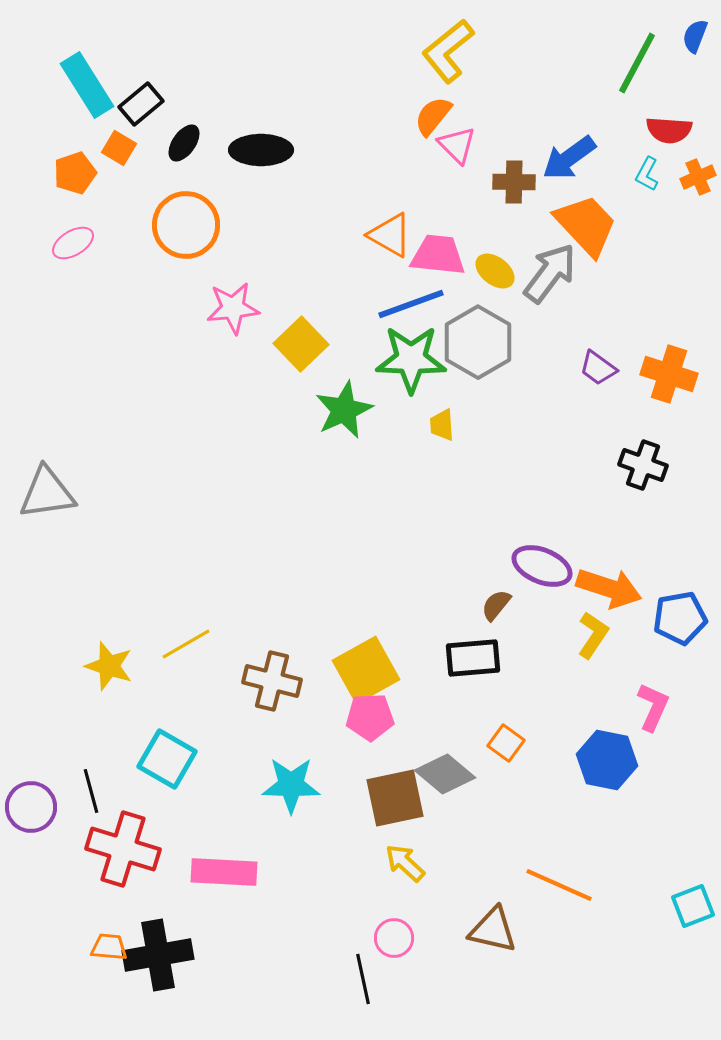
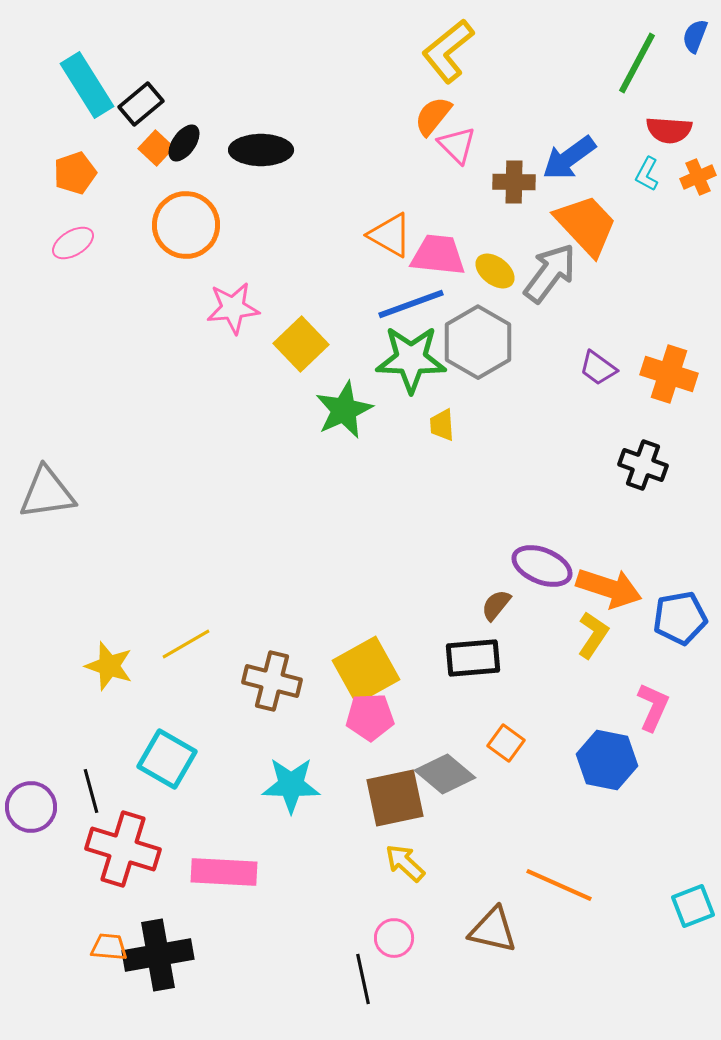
orange square at (119, 148): moved 37 px right; rotated 12 degrees clockwise
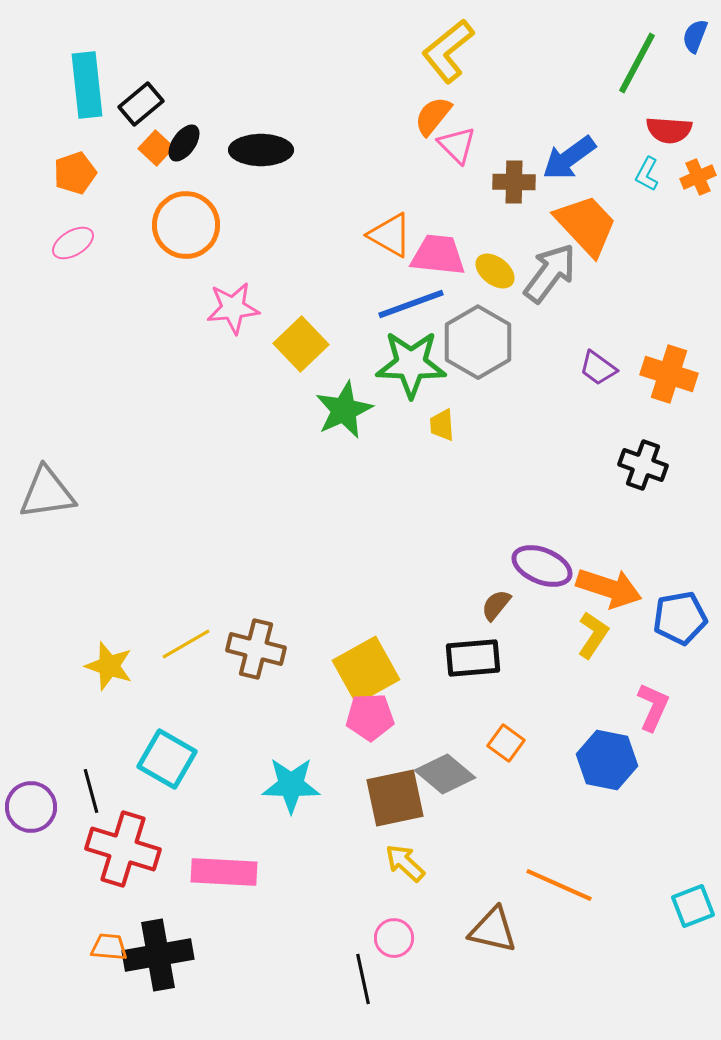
cyan rectangle at (87, 85): rotated 26 degrees clockwise
green star at (411, 359): moved 5 px down
brown cross at (272, 681): moved 16 px left, 32 px up
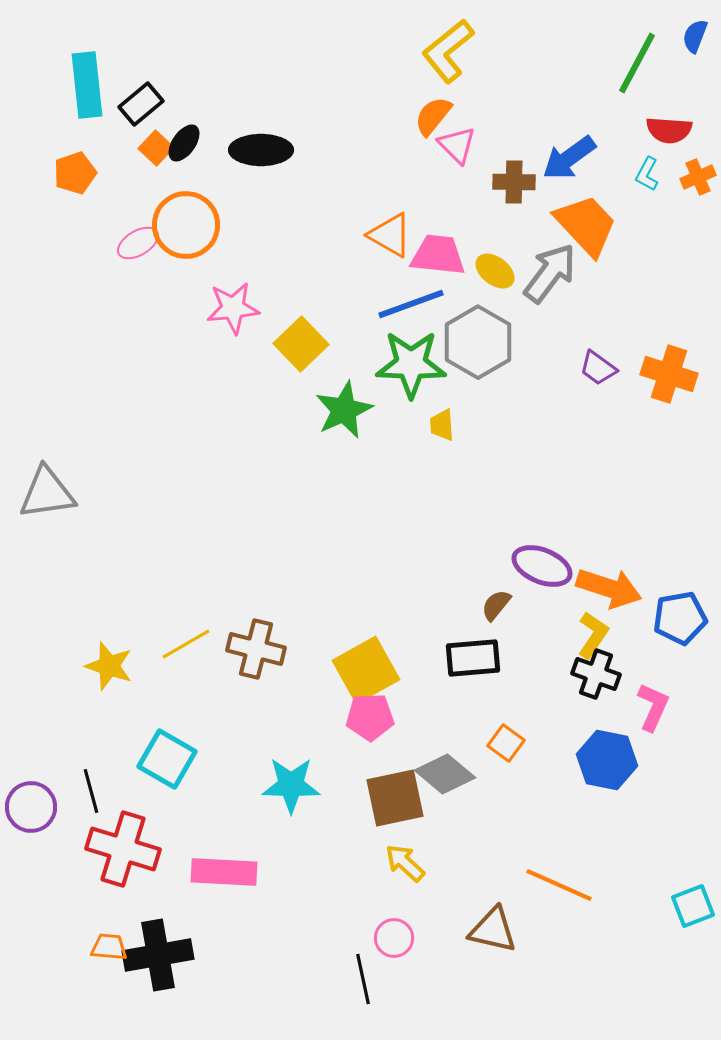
pink ellipse at (73, 243): moved 65 px right
black cross at (643, 465): moved 47 px left, 209 px down
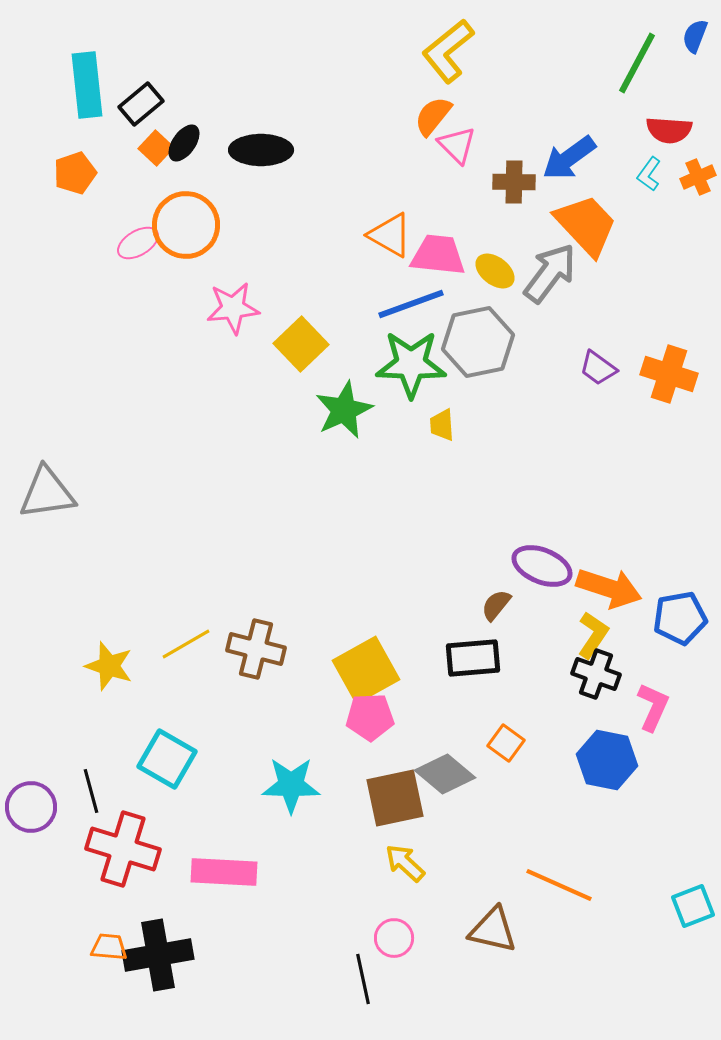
cyan L-shape at (647, 174): moved 2 px right; rotated 8 degrees clockwise
gray hexagon at (478, 342): rotated 18 degrees clockwise
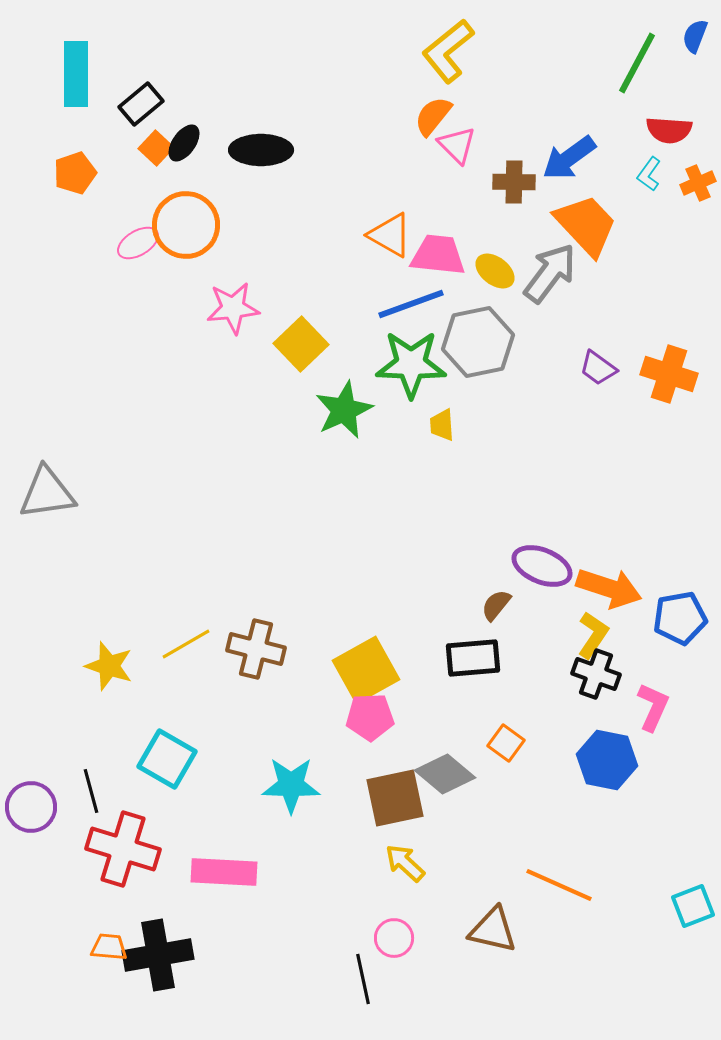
cyan rectangle at (87, 85): moved 11 px left, 11 px up; rotated 6 degrees clockwise
orange cross at (698, 177): moved 6 px down
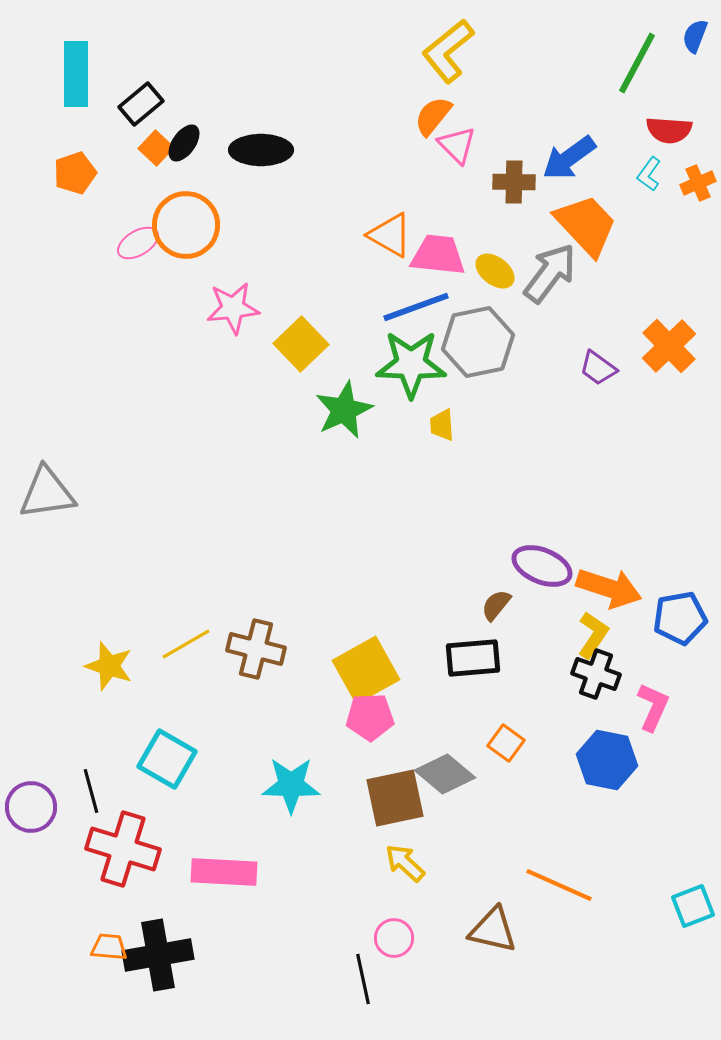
blue line at (411, 304): moved 5 px right, 3 px down
orange cross at (669, 374): moved 28 px up; rotated 28 degrees clockwise
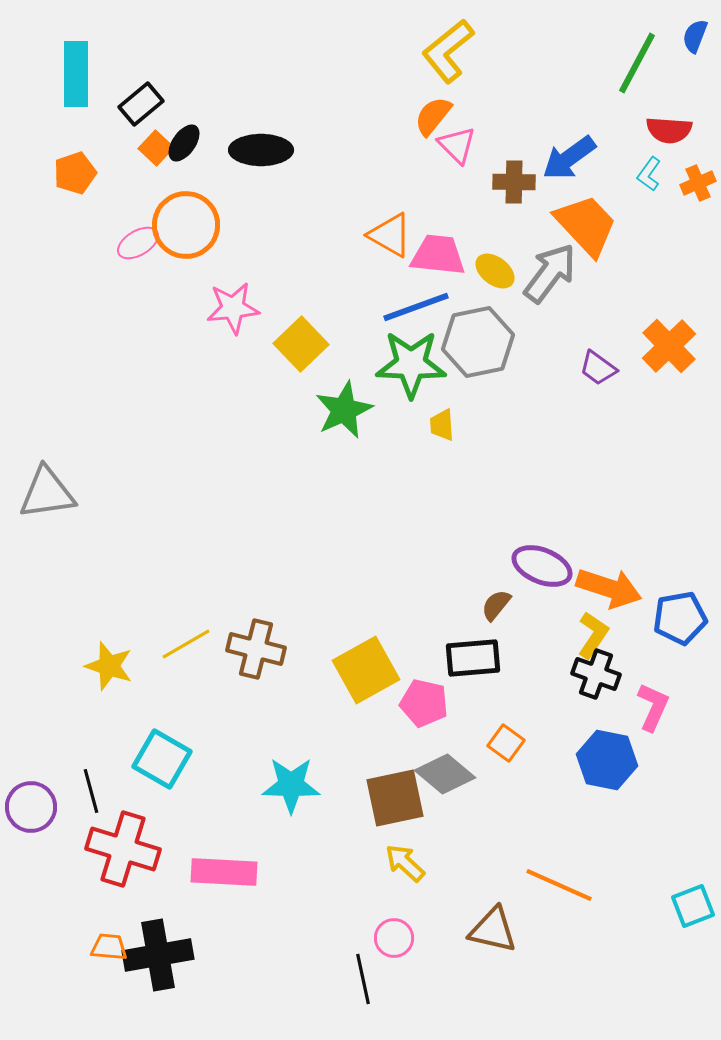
pink pentagon at (370, 717): moved 54 px right, 14 px up; rotated 15 degrees clockwise
cyan square at (167, 759): moved 5 px left
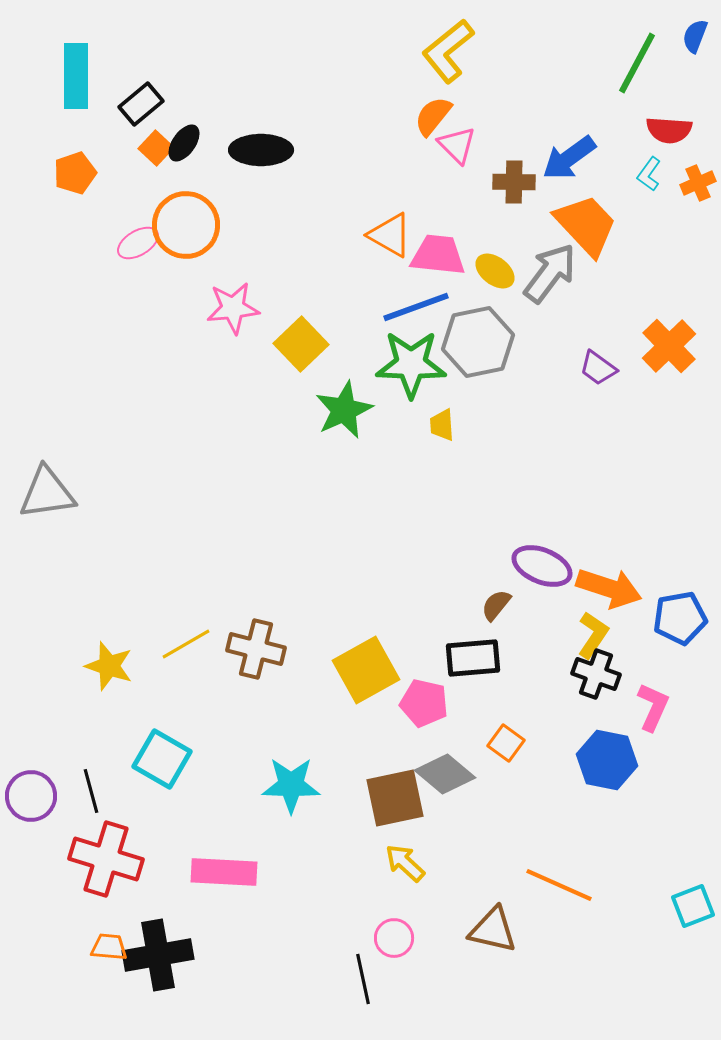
cyan rectangle at (76, 74): moved 2 px down
purple circle at (31, 807): moved 11 px up
red cross at (123, 849): moved 17 px left, 10 px down
